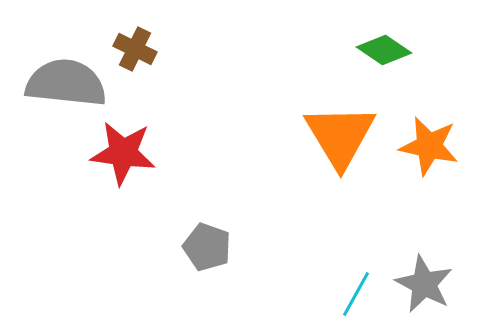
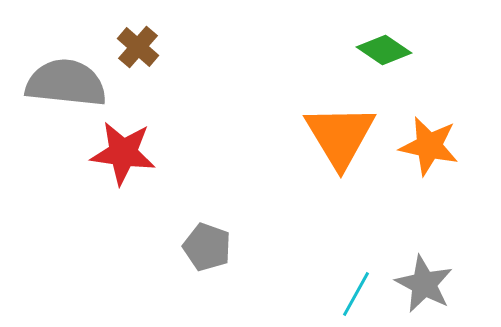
brown cross: moved 3 px right, 2 px up; rotated 15 degrees clockwise
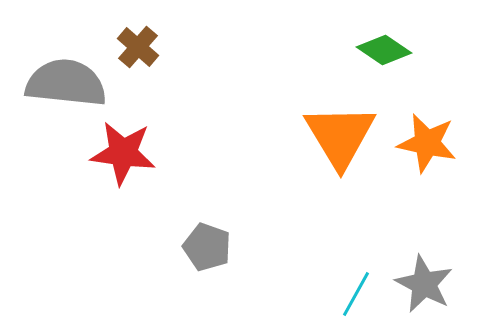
orange star: moved 2 px left, 3 px up
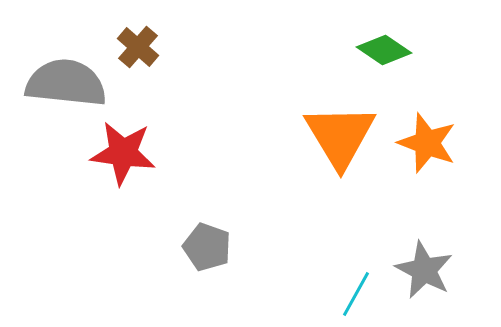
orange star: rotated 8 degrees clockwise
gray star: moved 14 px up
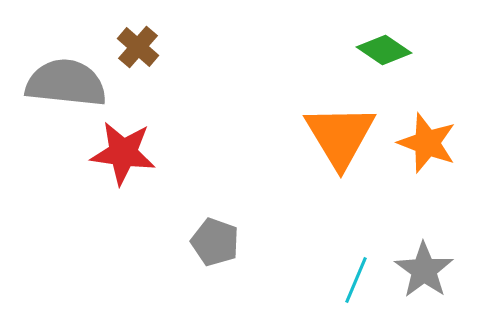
gray pentagon: moved 8 px right, 5 px up
gray star: rotated 8 degrees clockwise
cyan line: moved 14 px up; rotated 6 degrees counterclockwise
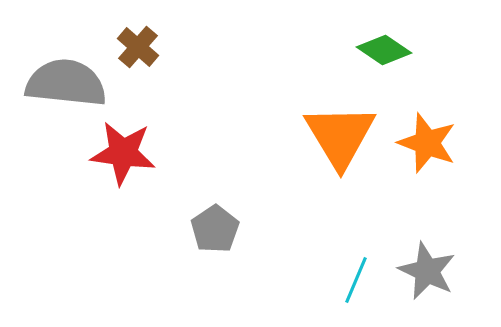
gray pentagon: moved 13 px up; rotated 18 degrees clockwise
gray star: moved 3 px right, 1 px down; rotated 10 degrees counterclockwise
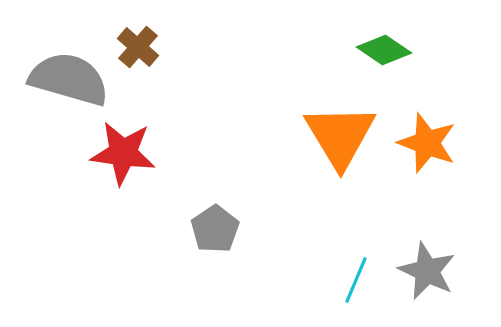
gray semicircle: moved 3 px right, 4 px up; rotated 10 degrees clockwise
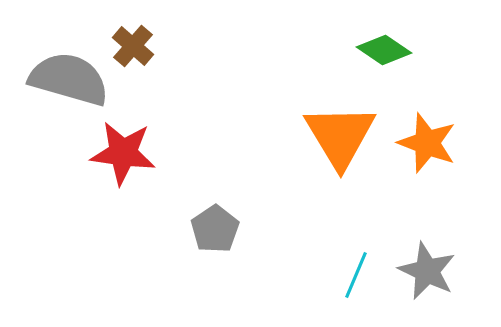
brown cross: moved 5 px left, 1 px up
cyan line: moved 5 px up
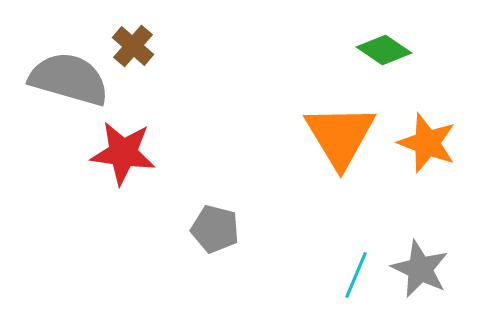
gray pentagon: rotated 24 degrees counterclockwise
gray star: moved 7 px left, 2 px up
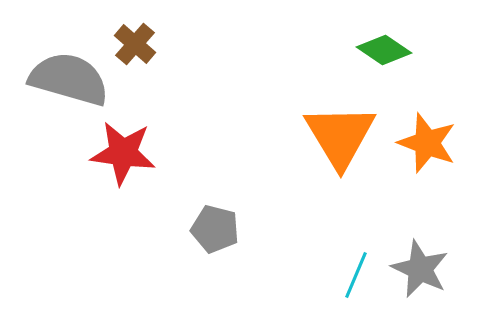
brown cross: moved 2 px right, 2 px up
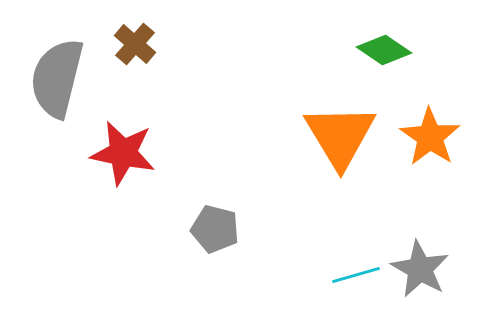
gray semicircle: moved 12 px left, 1 px up; rotated 92 degrees counterclockwise
orange star: moved 3 px right, 6 px up; rotated 14 degrees clockwise
red star: rotated 4 degrees clockwise
gray star: rotated 4 degrees clockwise
cyan line: rotated 51 degrees clockwise
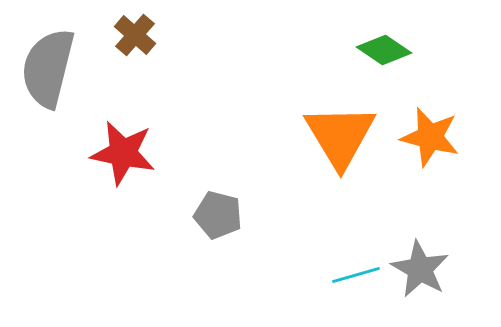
brown cross: moved 9 px up
gray semicircle: moved 9 px left, 10 px up
orange star: rotated 20 degrees counterclockwise
gray pentagon: moved 3 px right, 14 px up
